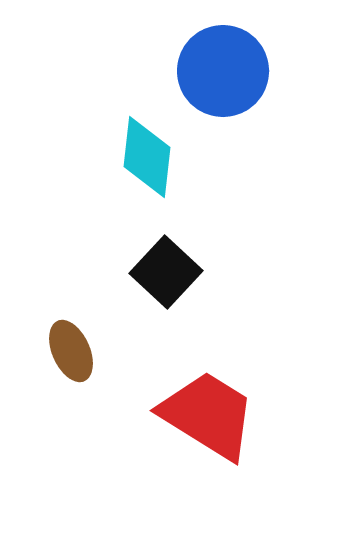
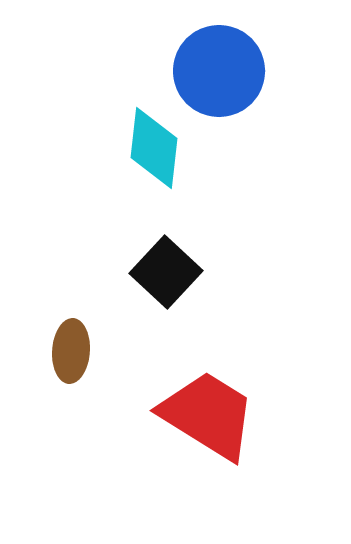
blue circle: moved 4 px left
cyan diamond: moved 7 px right, 9 px up
brown ellipse: rotated 28 degrees clockwise
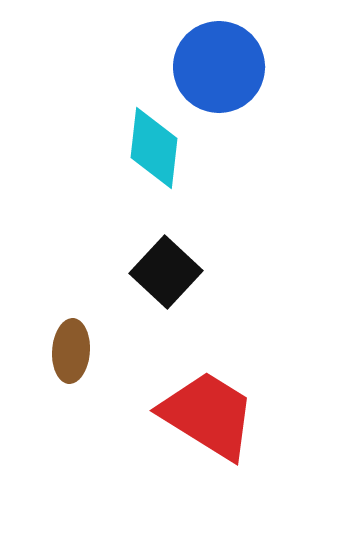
blue circle: moved 4 px up
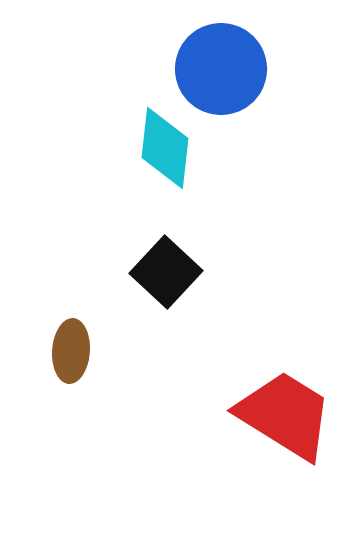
blue circle: moved 2 px right, 2 px down
cyan diamond: moved 11 px right
red trapezoid: moved 77 px right
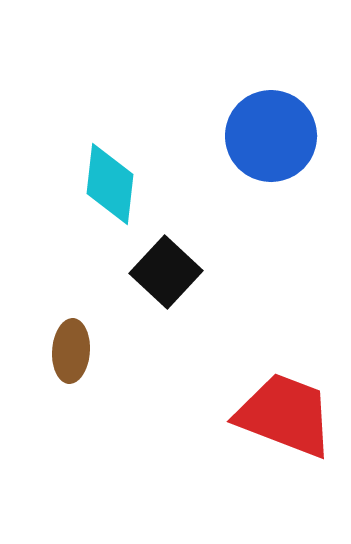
blue circle: moved 50 px right, 67 px down
cyan diamond: moved 55 px left, 36 px down
red trapezoid: rotated 11 degrees counterclockwise
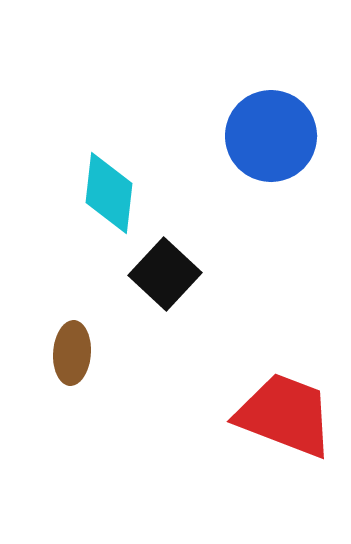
cyan diamond: moved 1 px left, 9 px down
black square: moved 1 px left, 2 px down
brown ellipse: moved 1 px right, 2 px down
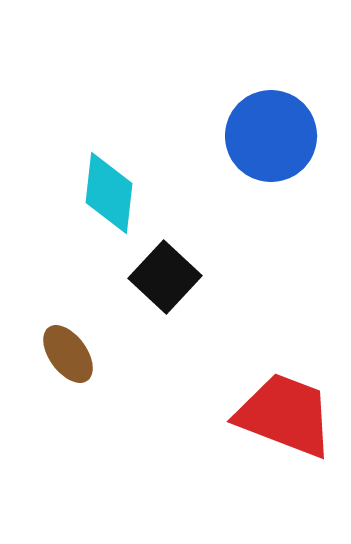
black square: moved 3 px down
brown ellipse: moved 4 px left, 1 px down; rotated 40 degrees counterclockwise
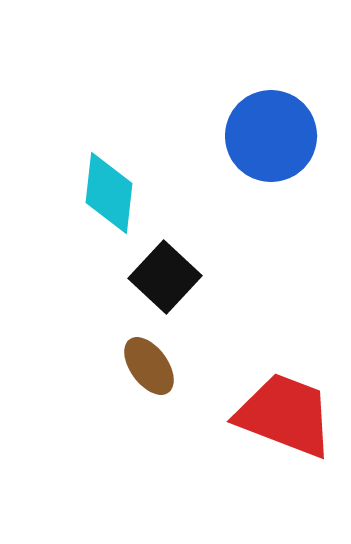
brown ellipse: moved 81 px right, 12 px down
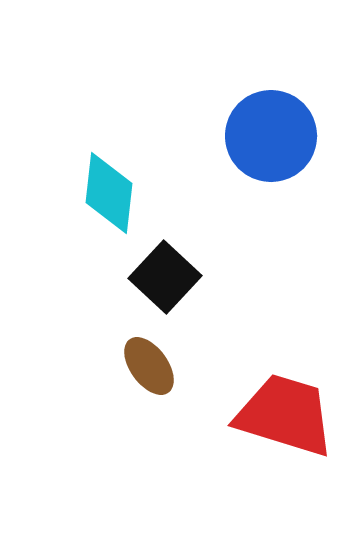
red trapezoid: rotated 4 degrees counterclockwise
